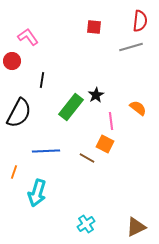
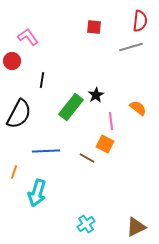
black semicircle: moved 1 px down
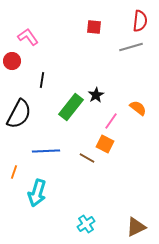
pink line: rotated 42 degrees clockwise
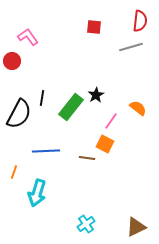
black line: moved 18 px down
brown line: rotated 21 degrees counterclockwise
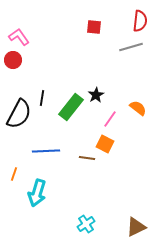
pink L-shape: moved 9 px left
red circle: moved 1 px right, 1 px up
pink line: moved 1 px left, 2 px up
orange line: moved 2 px down
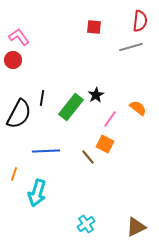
brown line: moved 1 px right, 1 px up; rotated 42 degrees clockwise
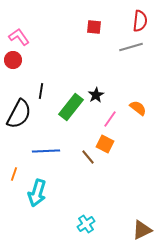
black line: moved 1 px left, 7 px up
brown triangle: moved 6 px right, 3 px down
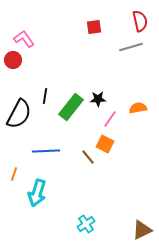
red semicircle: rotated 20 degrees counterclockwise
red square: rotated 14 degrees counterclockwise
pink L-shape: moved 5 px right, 2 px down
black line: moved 4 px right, 5 px down
black star: moved 2 px right, 4 px down; rotated 28 degrees clockwise
orange semicircle: rotated 48 degrees counterclockwise
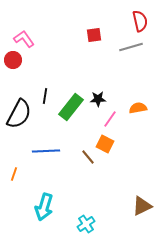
red square: moved 8 px down
cyan arrow: moved 7 px right, 14 px down
brown triangle: moved 24 px up
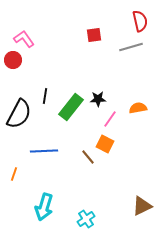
blue line: moved 2 px left
cyan cross: moved 5 px up
